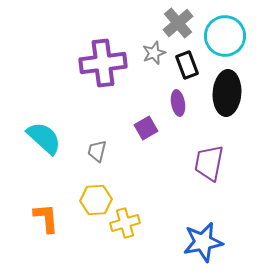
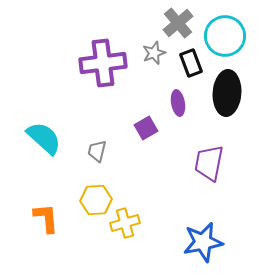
black rectangle: moved 4 px right, 2 px up
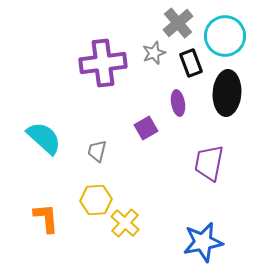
yellow cross: rotated 32 degrees counterclockwise
